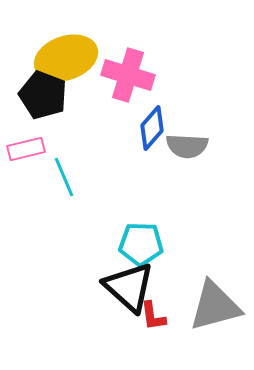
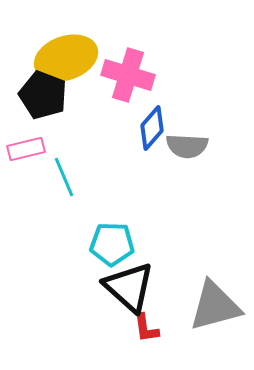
cyan pentagon: moved 29 px left
red L-shape: moved 7 px left, 12 px down
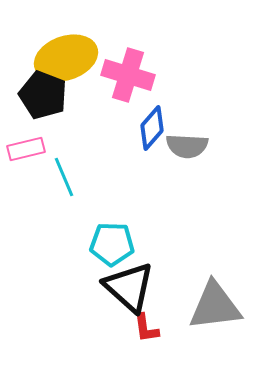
gray triangle: rotated 8 degrees clockwise
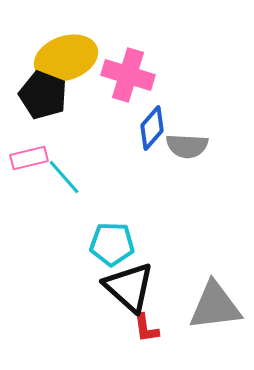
pink rectangle: moved 3 px right, 9 px down
cyan line: rotated 18 degrees counterclockwise
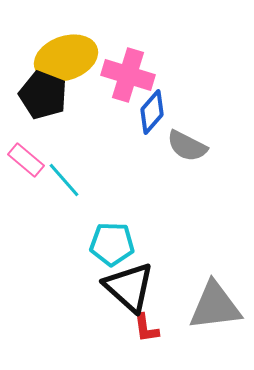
blue diamond: moved 16 px up
gray semicircle: rotated 24 degrees clockwise
pink rectangle: moved 3 px left, 2 px down; rotated 54 degrees clockwise
cyan line: moved 3 px down
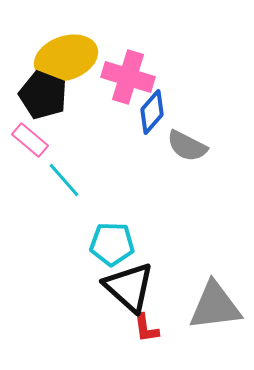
pink cross: moved 2 px down
pink rectangle: moved 4 px right, 20 px up
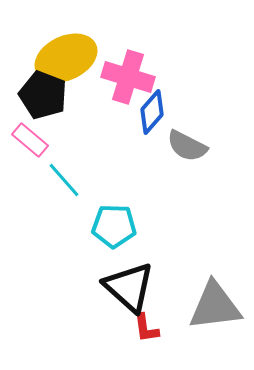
yellow ellipse: rotated 6 degrees counterclockwise
cyan pentagon: moved 2 px right, 18 px up
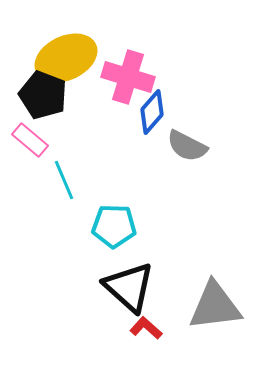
cyan line: rotated 18 degrees clockwise
red L-shape: rotated 140 degrees clockwise
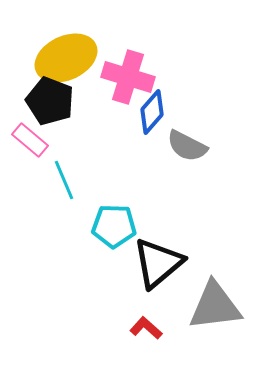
black pentagon: moved 7 px right, 6 px down
black triangle: moved 29 px right, 24 px up; rotated 38 degrees clockwise
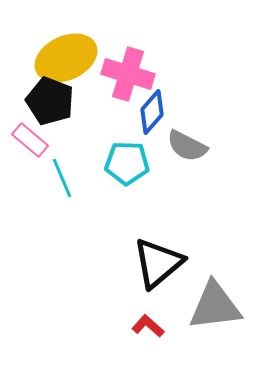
pink cross: moved 3 px up
cyan line: moved 2 px left, 2 px up
cyan pentagon: moved 13 px right, 63 px up
red L-shape: moved 2 px right, 2 px up
